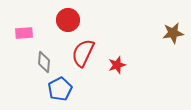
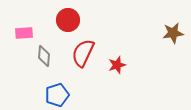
gray diamond: moved 6 px up
blue pentagon: moved 3 px left, 6 px down; rotated 10 degrees clockwise
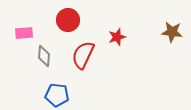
brown star: moved 1 px left, 1 px up; rotated 15 degrees clockwise
red semicircle: moved 2 px down
red star: moved 28 px up
blue pentagon: rotated 25 degrees clockwise
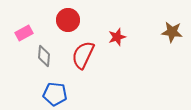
pink rectangle: rotated 24 degrees counterclockwise
blue pentagon: moved 2 px left, 1 px up
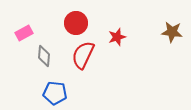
red circle: moved 8 px right, 3 px down
blue pentagon: moved 1 px up
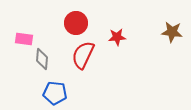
pink rectangle: moved 6 px down; rotated 36 degrees clockwise
red star: rotated 12 degrees clockwise
gray diamond: moved 2 px left, 3 px down
